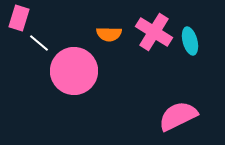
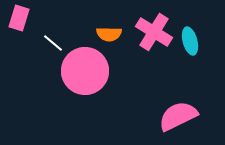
white line: moved 14 px right
pink circle: moved 11 px right
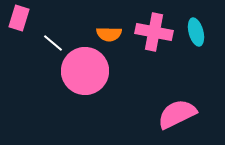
pink cross: rotated 21 degrees counterclockwise
cyan ellipse: moved 6 px right, 9 px up
pink semicircle: moved 1 px left, 2 px up
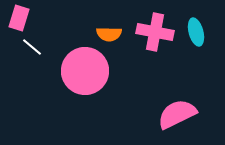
pink cross: moved 1 px right
white line: moved 21 px left, 4 px down
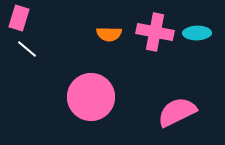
cyan ellipse: moved 1 px right, 1 px down; rotated 76 degrees counterclockwise
white line: moved 5 px left, 2 px down
pink circle: moved 6 px right, 26 px down
pink semicircle: moved 2 px up
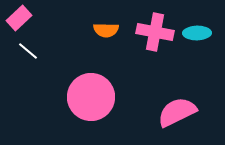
pink rectangle: rotated 30 degrees clockwise
orange semicircle: moved 3 px left, 4 px up
white line: moved 1 px right, 2 px down
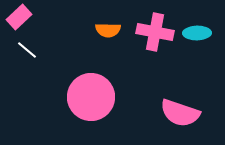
pink rectangle: moved 1 px up
orange semicircle: moved 2 px right
white line: moved 1 px left, 1 px up
pink semicircle: moved 3 px right, 1 px down; rotated 135 degrees counterclockwise
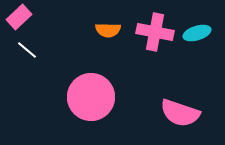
cyan ellipse: rotated 16 degrees counterclockwise
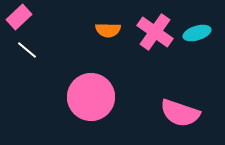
pink cross: rotated 24 degrees clockwise
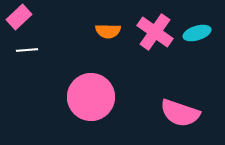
orange semicircle: moved 1 px down
white line: rotated 45 degrees counterclockwise
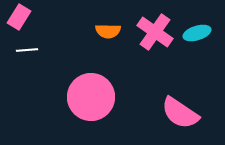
pink rectangle: rotated 15 degrees counterclockwise
pink semicircle: rotated 15 degrees clockwise
